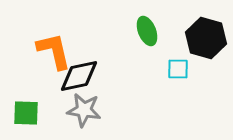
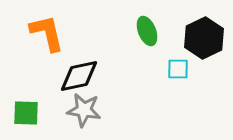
black hexagon: moved 2 px left; rotated 18 degrees clockwise
orange L-shape: moved 7 px left, 18 px up
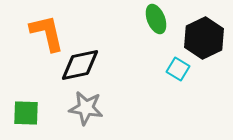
green ellipse: moved 9 px right, 12 px up
cyan square: rotated 30 degrees clockwise
black diamond: moved 1 px right, 11 px up
gray star: moved 2 px right, 2 px up
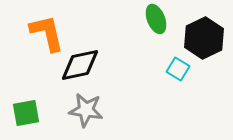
gray star: moved 2 px down
green square: rotated 12 degrees counterclockwise
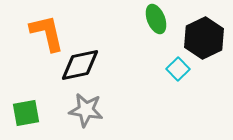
cyan square: rotated 15 degrees clockwise
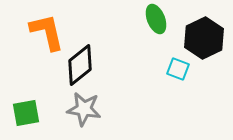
orange L-shape: moved 1 px up
black diamond: rotated 27 degrees counterclockwise
cyan square: rotated 25 degrees counterclockwise
gray star: moved 2 px left, 1 px up
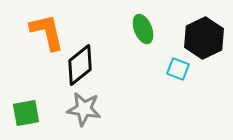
green ellipse: moved 13 px left, 10 px down
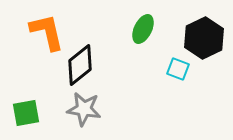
green ellipse: rotated 48 degrees clockwise
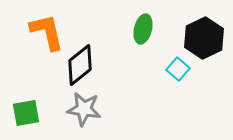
green ellipse: rotated 12 degrees counterclockwise
cyan square: rotated 20 degrees clockwise
